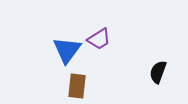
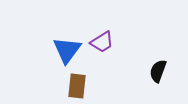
purple trapezoid: moved 3 px right, 3 px down
black semicircle: moved 1 px up
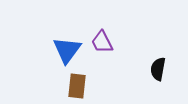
purple trapezoid: rotated 95 degrees clockwise
black semicircle: moved 2 px up; rotated 10 degrees counterclockwise
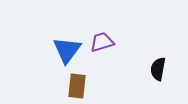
purple trapezoid: rotated 100 degrees clockwise
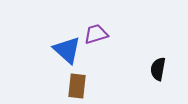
purple trapezoid: moved 6 px left, 8 px up
blue triangle: rotated 24 degrees counterclockwise
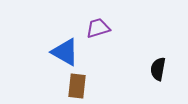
purple trapezoid: moved 2 px right, 6 px up
blue triangle: moved 2 px left, 2 px down; rotated 12 degrees counterclockwise
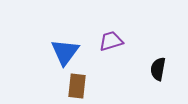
purple trapezoid: moved 13 px right, 13 px down
blue triangle: rotated 36 degrees clockwise
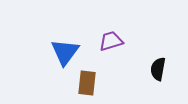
brown rectangle: moved 10 px right, 3 px up
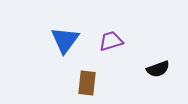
blue triangle: moved 12 px up
black semicircle: rotated 120 degrees counterclockwise
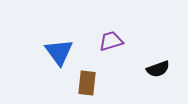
blue triangle: moved 6 px left, 12 px down; rotated 12 degrees counterclockwise
